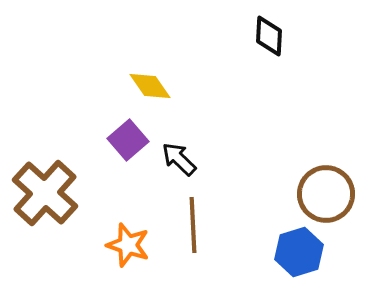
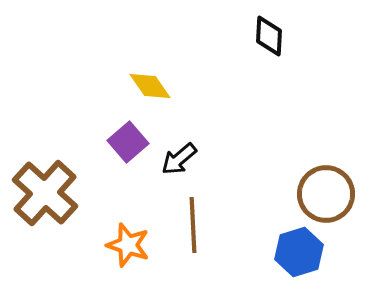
purple square: moved 2 px down
black arrow: rotated 84 degrees counterclockwise
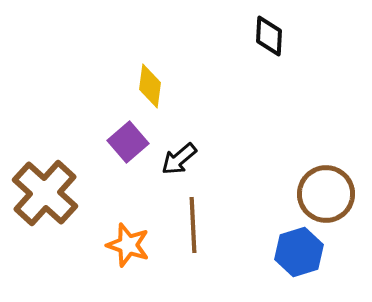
yellow diamond: rotated 42 degrees clockwise
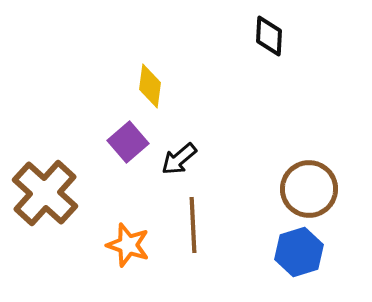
brown circle: moved 17 px left, 5 px up
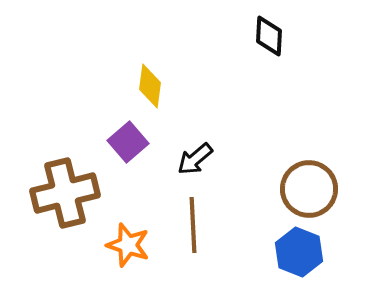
black arrow: moved 16 px right
brown cross: moved 20 px right; rotated 34 degrees clockwise
blue hexagon: rotated 21 degrees counterclockwise
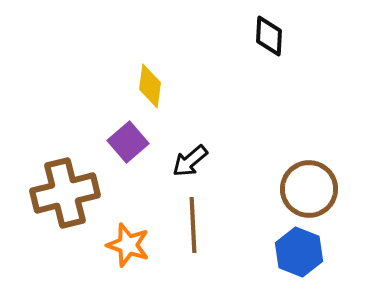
black arrow: moved 5 px left, 2 px down
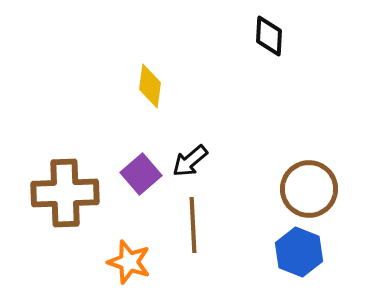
purple square: moved 13 px right, 32 px down
brown cross: rotated 12 degrees clockwise
orange star: moved 1 px right, 17 px down
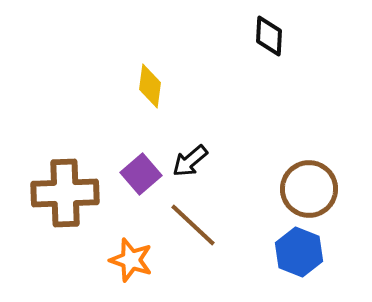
brown line: rotated 44 degrees counterclockwise
orange star: moved 2 px right, 2 px up
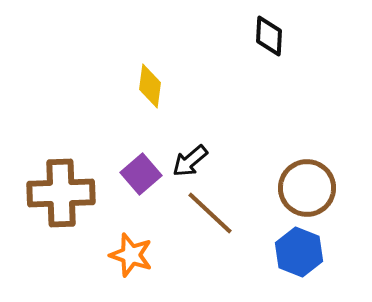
brown circle: moved 2 px left, 1 px up
brown cross: moved 4 px left
brown line: moved 17 px right, 12 px up
orange star: moved 5 px up
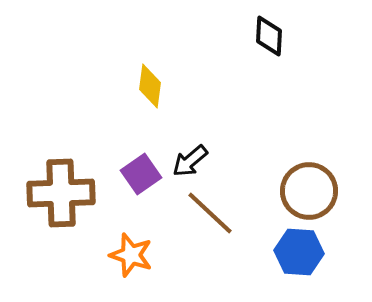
purple square: rotated 6 degrees clockwise
brown circle: moved 2 px right, 3 px down
blue hexagon: rotated 18 degrees counterclockwise
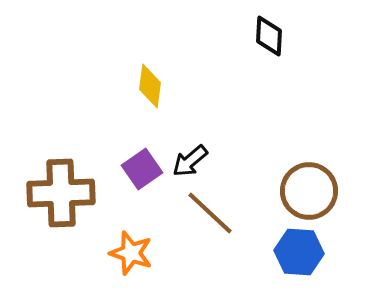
purple square: moved 1 px right, 5 px up
orange star: moved 2 px up
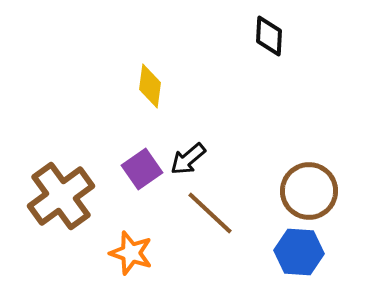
black arrow: moved 2 px left, 2 px up
brown cross: moved 3 px down; rotated 34 degrees counterclockwise
